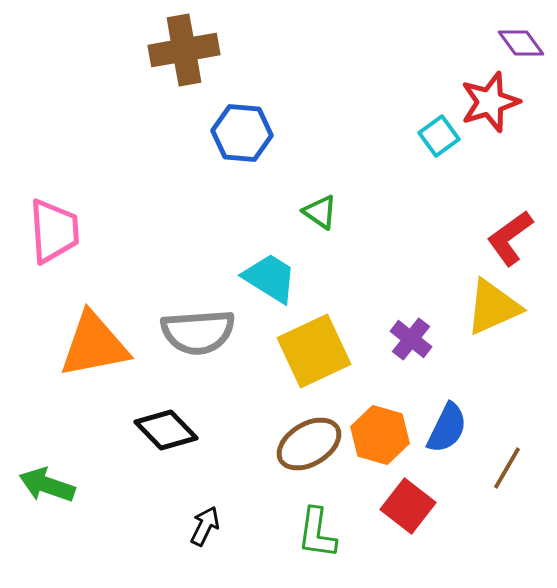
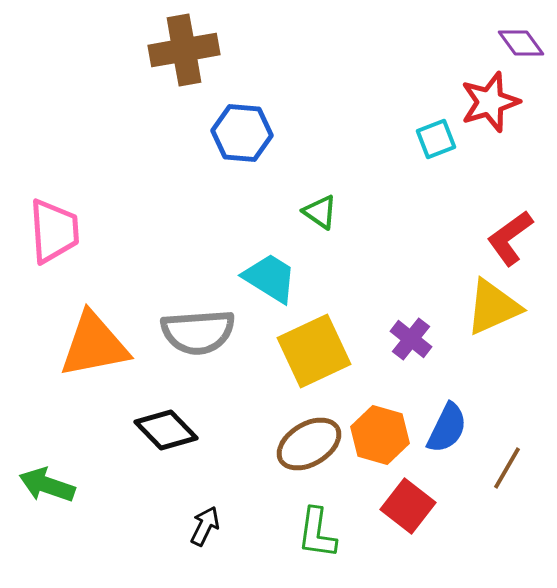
cyan square: moved 3 px left, 3 px down; rotated 15 degrees clockwise
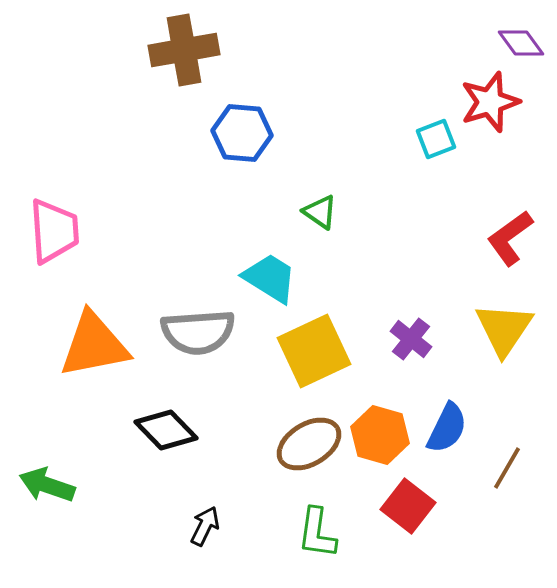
yellow triangle: moved 11 px right, 22 px down; rotated 32 degrees counterclockwise
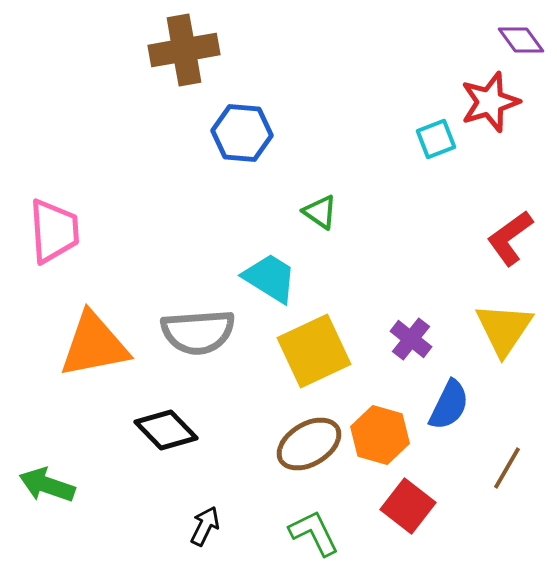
purple diamond: moved 3 px up
blue semicircle: moved 2 px right, 23 px up
green L-shape: moved 3 px left; rotated 146 degrees clockwise
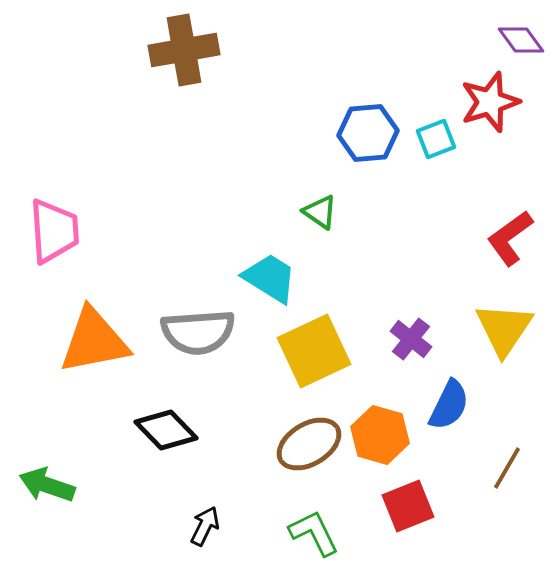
blue hexagon: moved 126 px right; rotated 10 degrees counterclockwise
orange triangle: moved 4 px up
red square: rotated 30 degrees clockwise
